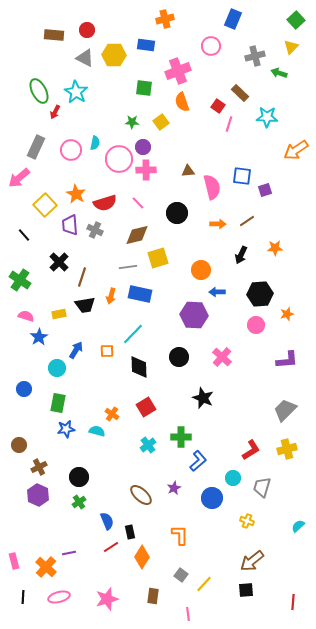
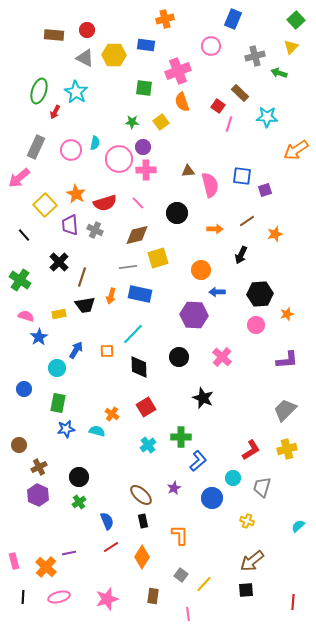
green ellipse at (39, 91): rotated 45 degrees clockwise
pink semicircle at (212, 187): moved 2 px left, 2 px up
orange arrow at (218, 224): moved 3 px left, 5 px down
orange star at (275, 248): moved 14 px up; rotated 14 degrees counterclockwise
black rectangle at (130, 532): moved 13 px right, 11 px up
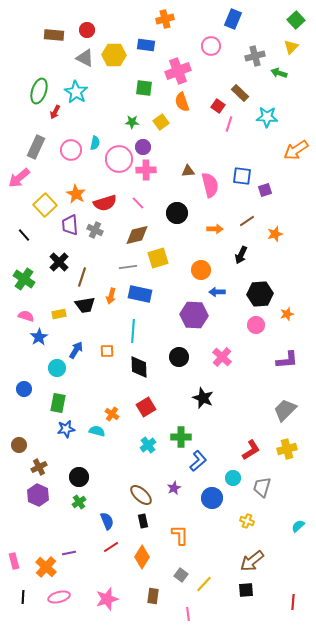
green cross at (20, 280): moved 4 px right, 1 px up
cyan line at (133, 334): moved 3 px up; rotated 40 degrees counterclockwise
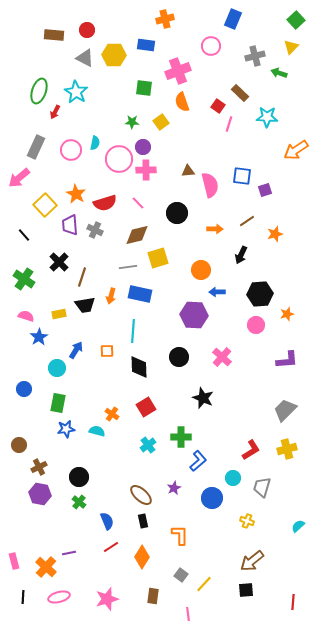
purple hexagon at (38, 495): moved 2 px right, 1 px up; rotated 15 degrees counterclockwise
green cross at (79, 502): rotated 16 degrees counterclockwise
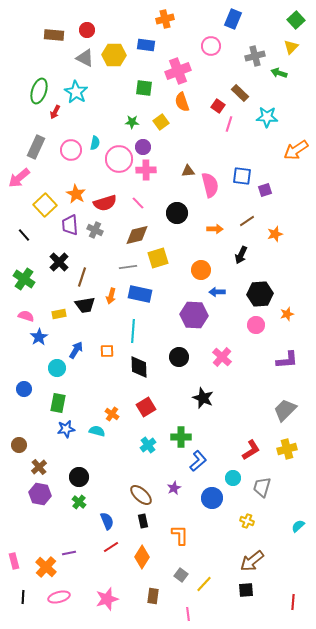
brown cross at (39, 467): rotated 14 degrees counterclockwise
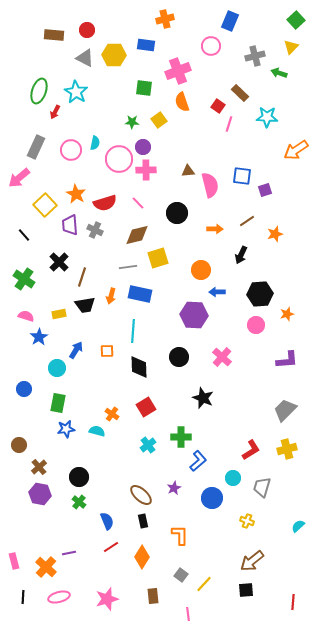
blue rectangle at (233, 19): moved 3 px left, 2 px down
yellow square at (161, 122): moved 2 px left, 2 px up
brown rectangle at (153, 596): rotated 14 degrees counterclockwise
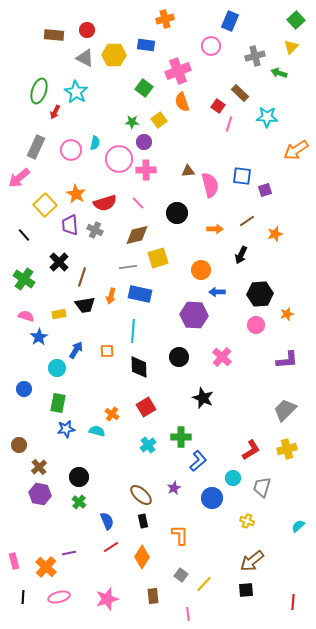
green square at (144, 88): rotated 30 degrees clockwise
purple circle at (143, 147): moved 1 px right, 5 px up
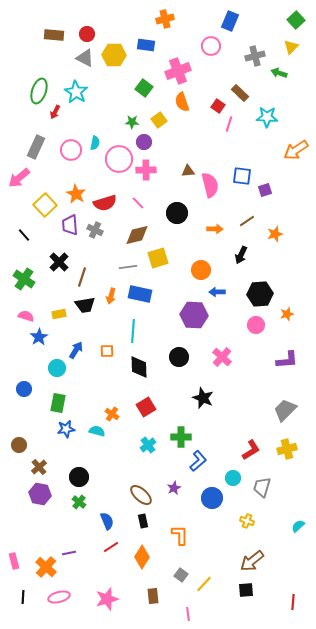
red circle at (87, 30): moved 4 px down
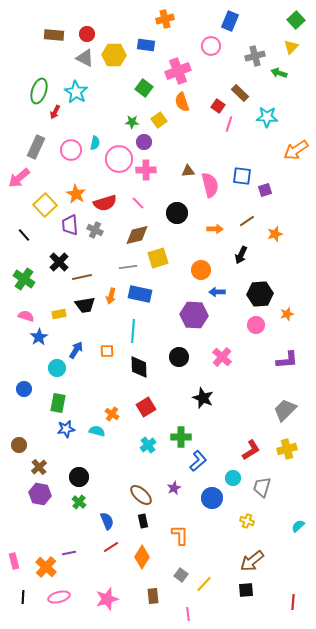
brown line at (82, 277): rotated 60 degrees clockwise
